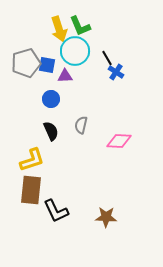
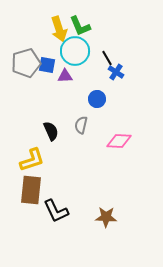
blue circle: moved 46 px right
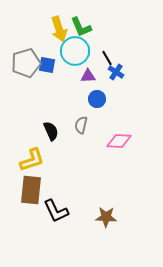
green L-shape: moved 1 px right, 1 px down
purple triangle: moved 23 px right
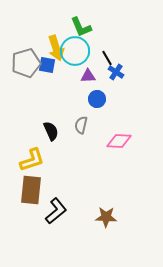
yellow arrow: moved 3 px left, 19 px down
black L-shape: rotated 104 degrees counterclockwise
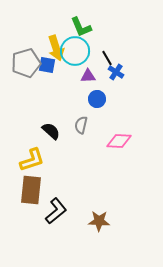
black semicircle: rotated 24 degrees counterclockwise
brown star: moved 7 px left, 4 px down
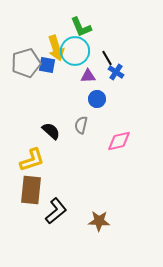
pink diamond: rotated 15 degrees counterclockwise
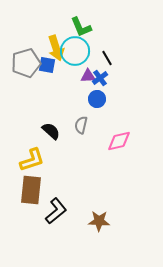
blue cross: moved 16 px left, 6 px down; rotated 21 degrees clockwise
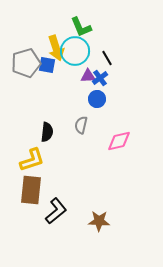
black semicircle: moved 4 px left, 1 px down; rotated 54 degrees clockwise
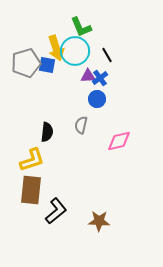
black line: moved 3 px up
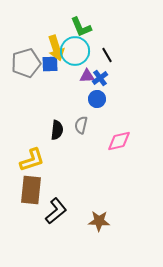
blue square: moved 3 px right, 1 px up; rotated 12 degrees counterclockwise
purple triangle: moved 1 px left
black semicircle: moved 10 px right, 2 px up
